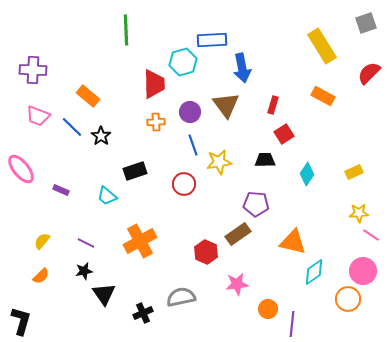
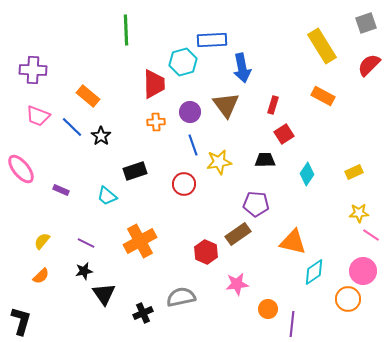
red semicircle at (369, 73): moved 8 px up
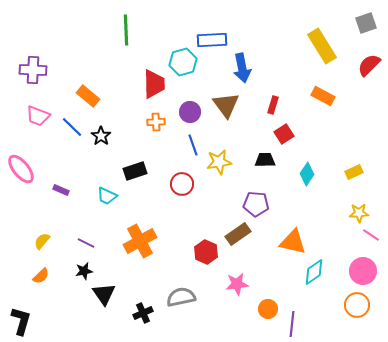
red circle at (184, 184): moved 2 px left
cyan trapezoid at (107, 196): rotated 15 degrees counterclockwise
orange circle at (348, 299): moved 9 px right, 6 px down
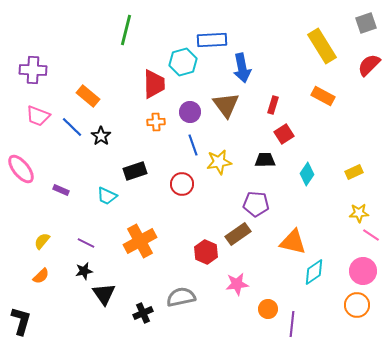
green line at (126, 30): rotated 16 degrees clockwise
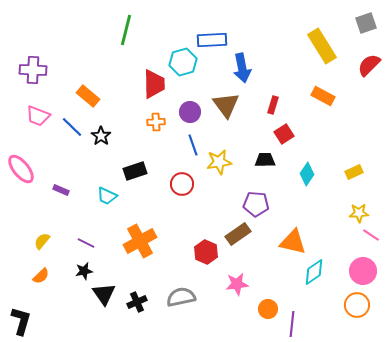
black cross at (143, 313): moved 6 px left, 11 px up
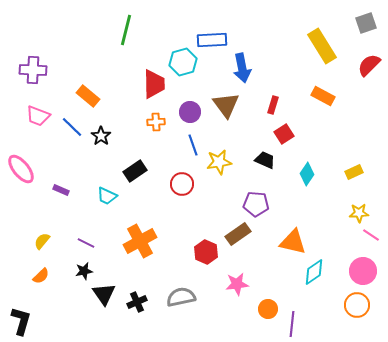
black trapezoid at (265, 160): rotated 25 degrees clockwise
black rectangle at (135, 171): rotated 15 degrees counterclockwise
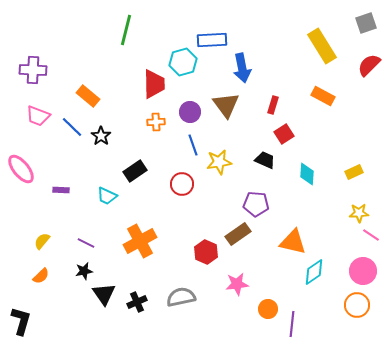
cyan diamond at (307, 174): rotated 30 degrees counterclockwise
purple rectangle at (61, 190): rotated 21 degrees counterclockwise
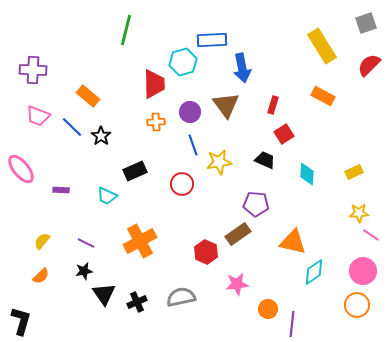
black rectangle at (135, 171): rotated 10 degrees clockwise
